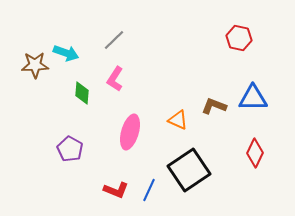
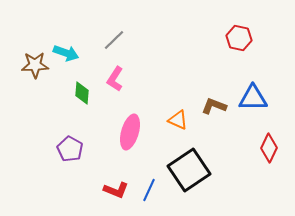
red diamond: moved 14 px right, 5 px up
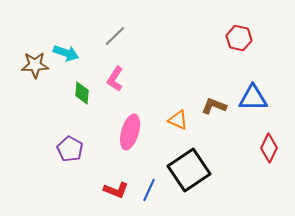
gray line: moved 1 px right, 4 px up
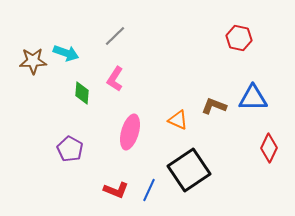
brown star: moved 2 px left, 4 px up
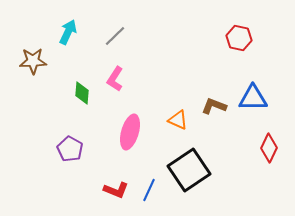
cyan arrow: moved 2 px right, 21 px up; rotated 85 degrees counterclockwise
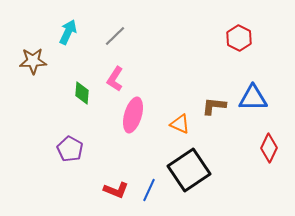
red hexagon: rotated 15 degrees clockwise
brown L-shape: rotated 15 degrees counterclockwise
orange triangle: moved 2 px right, 4 px down
pink ellipse: moved 3 px right, 17 px up
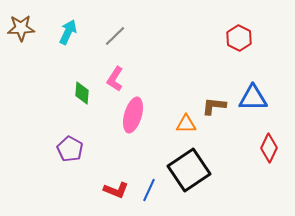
brown star: moved 12 px left, 33 px up
orange triangle: moved 6 px right; rotated 25 degrees counterclockwise
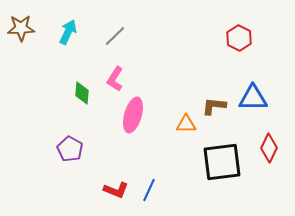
black square: moved 33 px right, 8 px up; rotated 27 degrees clockwise
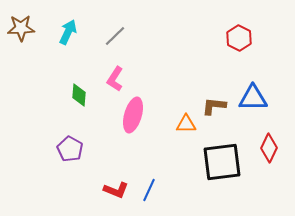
green diamond: moved 3 px left, 2 px down
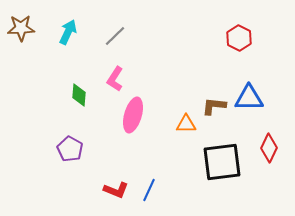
blue triangle: moved 4 px left
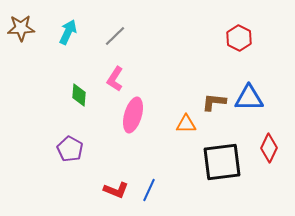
brown L-shape: moved 4 px up
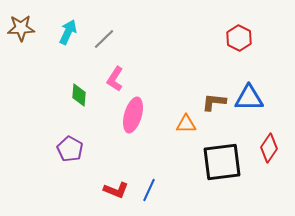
gray line: moved 11 px left, 3 px down
red diamond: rotated 8 degrees clockwise
